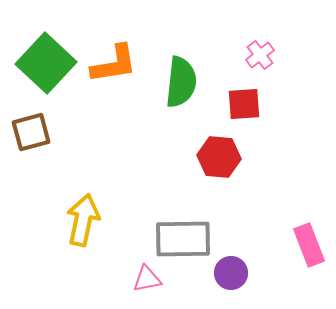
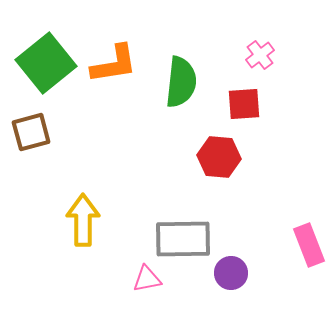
green square: rotated 8 degrees clockwise
yellow arrow: rotated 12 degrees counterclockwise
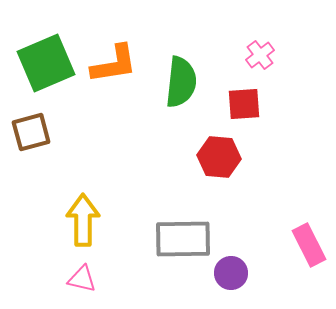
green square: rotated 16 degrees clockwise
pink rectangle: rotated 6 degrees counterclockwise
pink triangle: moved 65 px left; rotated 24 degrees clockwise
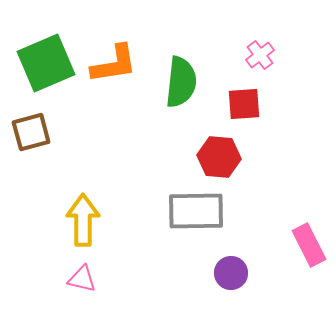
gray rectangle: moved 13 px right, 28 px up
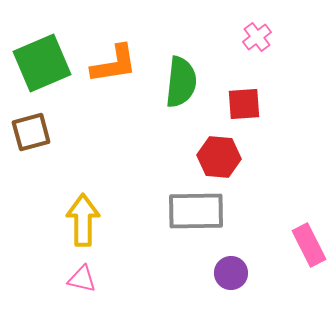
pink cross: moved 3 px left, 18 px up
green square: moved 4 px left
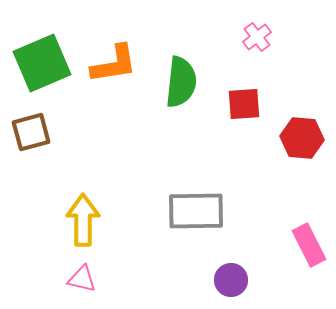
red hexagon: moved 83 px right, 19 px up
purple circle: moved 7 px down
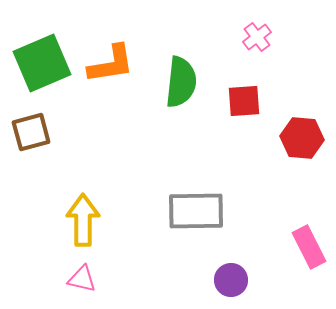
orange L-shape: moved 3 px left
red square: moved 3 px up
pink rectangle: moved 2 px down
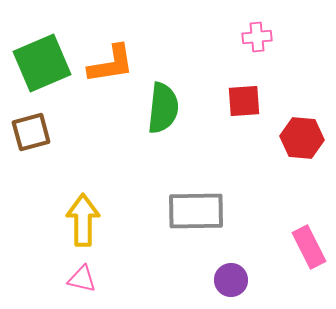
pink cross: rotated 32 degrees clockwise
green semicircle: moved 18 px left, 26 px down
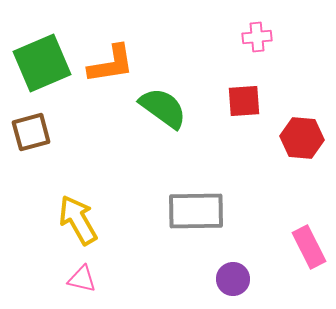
green semicircle: rotated 60 degrees counterclockwise
yellow arrow: moved 5 px left; rotated 30 degrees counterclockwise
purple circle: moved 2 px right, 1 px up
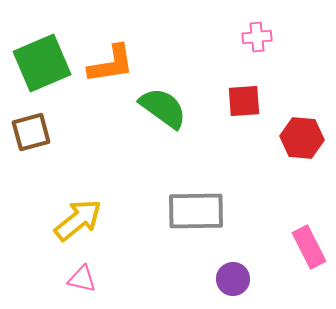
yellow arrow: rotated 81 degrees clockwise
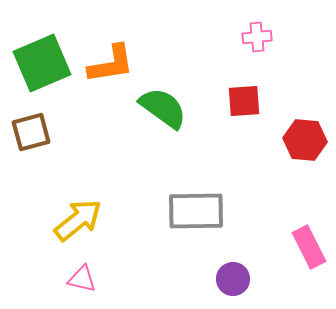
red hexagon: moved 3 px right, 2 px down
